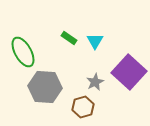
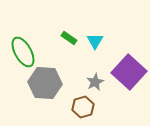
gray hexagon: moved 4 px up
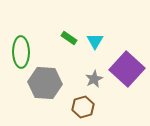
green ellipse: moved 2 px left; rotated 28 degrees clockwise
purple square: moved 2 px left, 3 px up
gray star: moved 1 px left, 3 px up
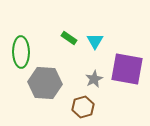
purple square: rotated 32 degrees counterclockwise
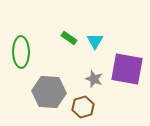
gray star: rotated 24 degrees counterclockwise
gray hexagon: moved 4 px right, 9 px down
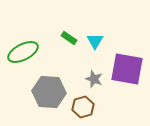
green ellipse: moved 2 px right; rotated 64 degrees clockwise
